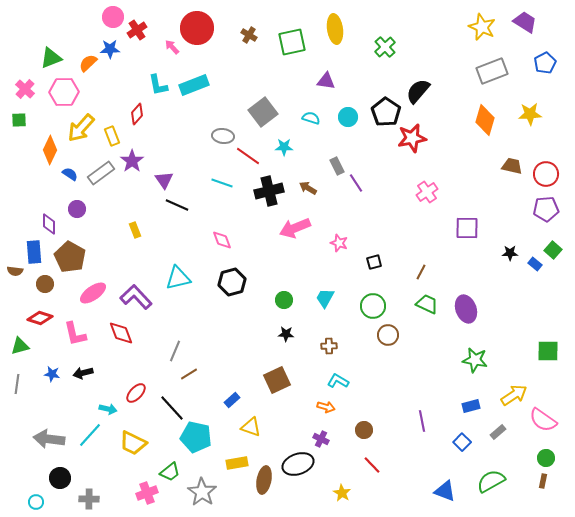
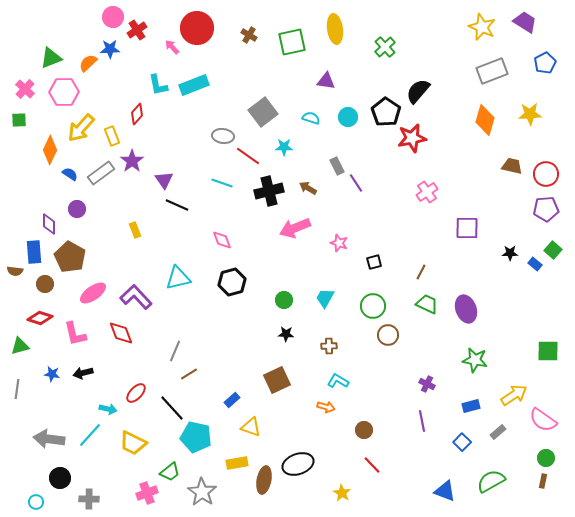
gray line at (17, 384): moved 5 px down
purple cross at (321, 439): moved 106 px right, 55 px up
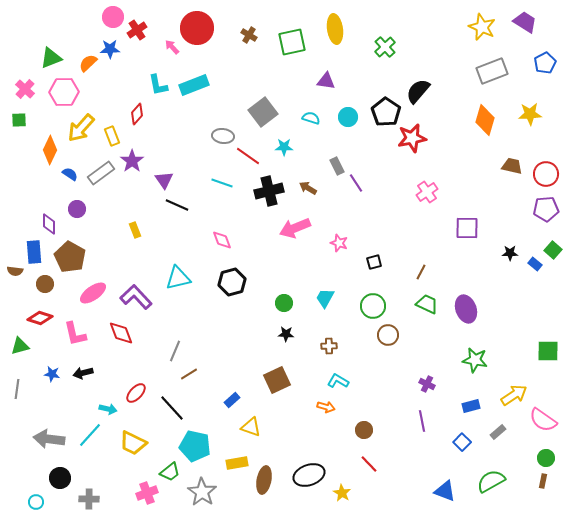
green circle at (284, 300): moved 3 px down
cyan pentagon at (196, 437): moved 1 px left, 9 px down
black ellipse at (298, 464): moved 11 px right, 11 px down
red line at (372, 465): moved 3 px left, 1 px up
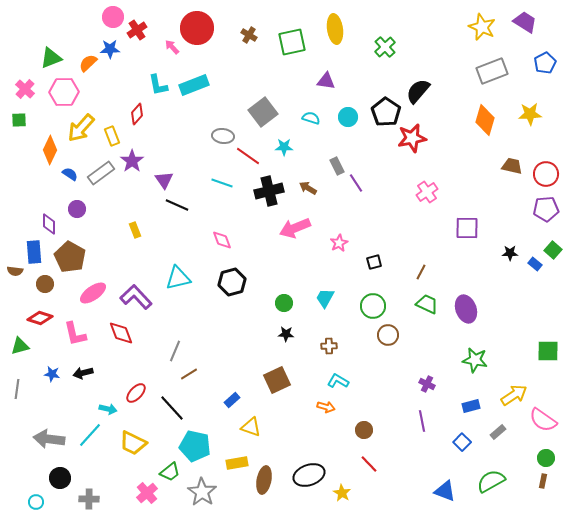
pink star at (339, 243): rotated 24 degrees clockwise
pink cross at (147, 493): rotated 20 degrees counterclockwise
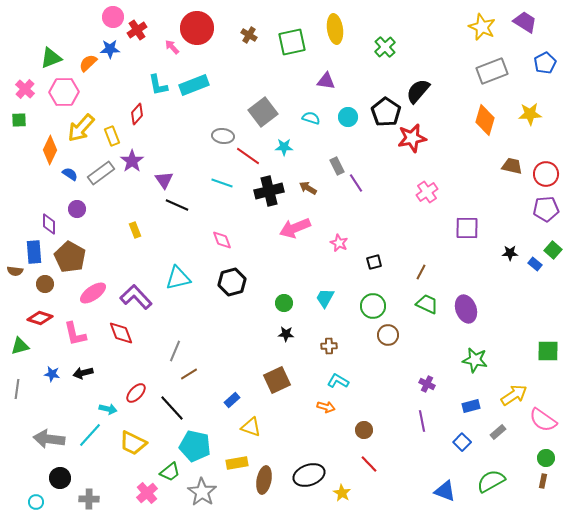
pink star at (339, 243): rotated 18 degrees counterclockwise
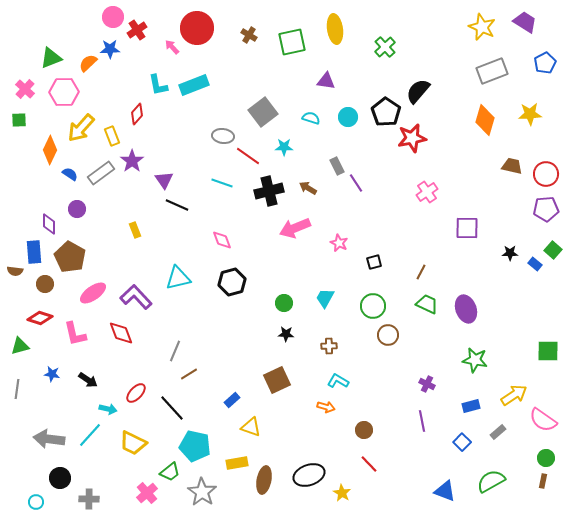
black arrow at (83, 373): moved 5 px right, 7 px down; rotated 132 degrees counterclockwise
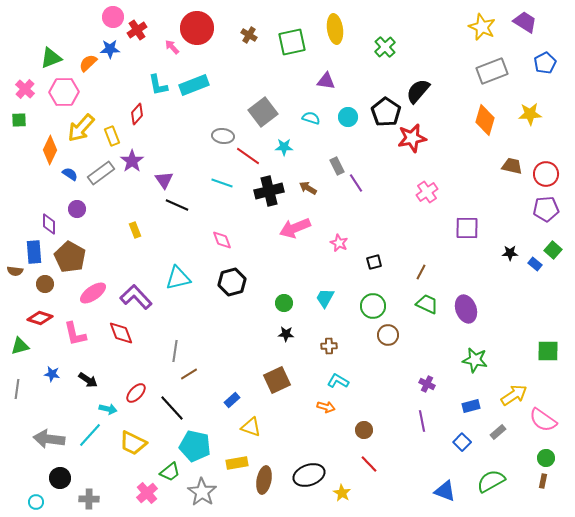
gray line at (175, 351): rotated 15 degrees counterclockwise
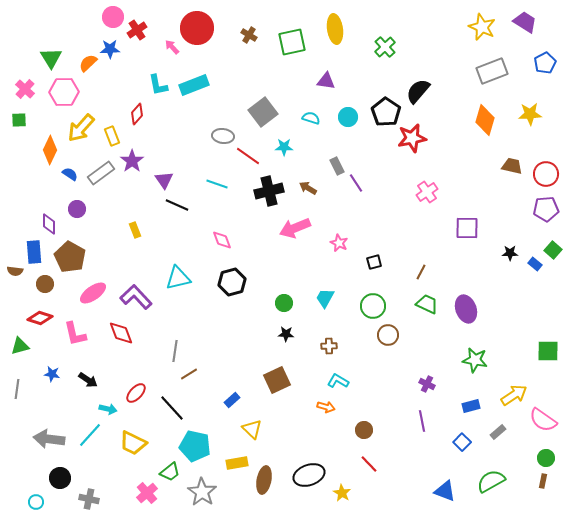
green triangle at (51, 58): rotated 40 degrees counterclockwise
cyan line at (222, 183): moved 5 px left, 1 px down
yellow triangle at (251, 427): moved 1 px right, 2 px down; rotated 25 degrees clockwise
gray cross at (89, 499): rotated 12 degrees clockwise
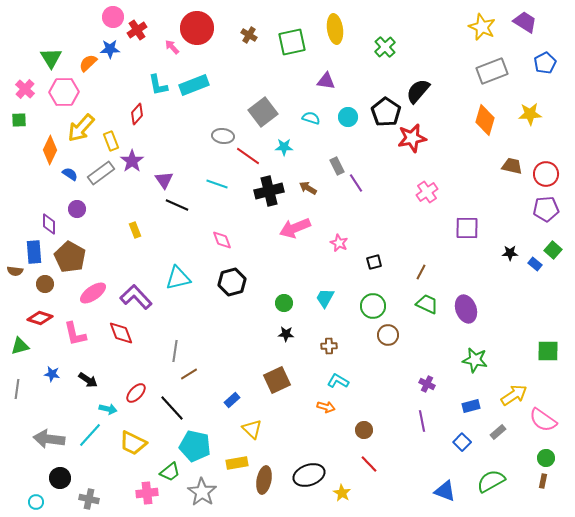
yellow rectangle at (112, 136): moved 1 px left, 5 px down
pink cross at (147, 493): rotated 35 degrees clockwise
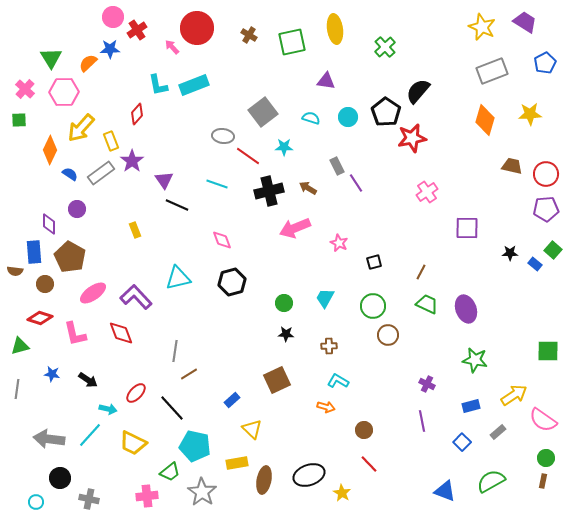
pink cross at (147, 493): moved 3 px down
